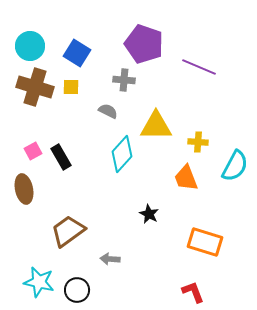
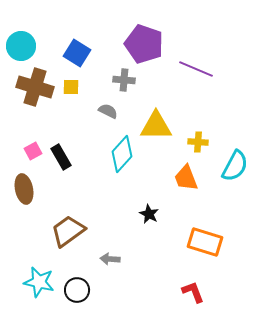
cyan circle: moved 9 px left
purple line: moved 3 px left, 2 px down
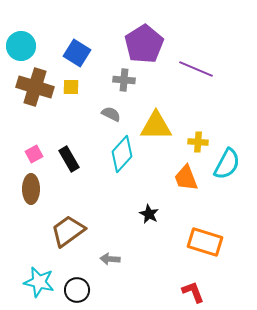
purple pentagon: rotated 21 degrees clockwise
gray semicircle: moved 3 px right, 3 px down
pink square: moved 1 px right, 3 px down
black rectangle: moved 8 px right, 2 px down
cyan semicircle: moved 8 px left, 2 px up
brown ellipse: moved 7 px right; rotated 12 degrees clockwise
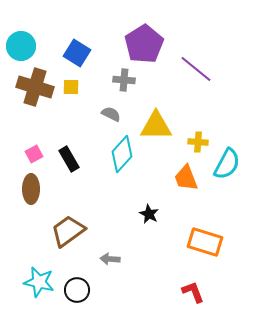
purple line: rotated 16 degrees clockwise
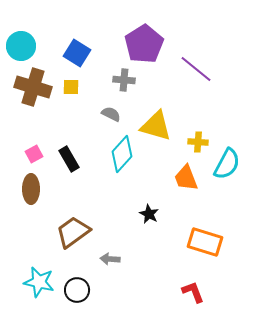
brown cross: moved 2 px left
yellow triangle: rotated 16 degrees clockwise
brown trapezoid: moved 5 px right, 1 px down
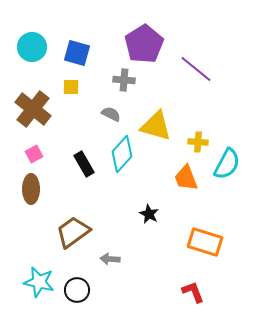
cyan circle: moved 11 px right, 1 px down
blue square: rotated 16 degrees counterclockwise
brown cross: moved 22 px down; rotated 21 degrees clockwise
black rectangle: moved 15 px right, 5 px down
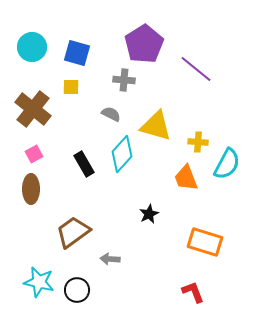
black star: rotated 18 degrees clockwise
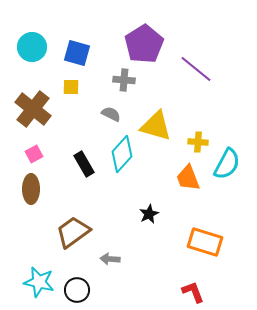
orange trapezoid: moved 2 px right
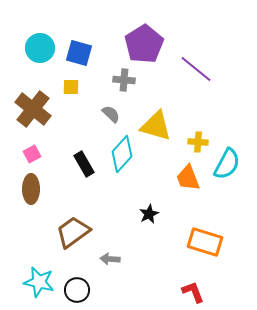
cyan circle: moved 8 px right, 1 px down
blue square: moved 2 px right
gray semicircle: rotated 18 degrees clockwise
pink square: moved 2 px left
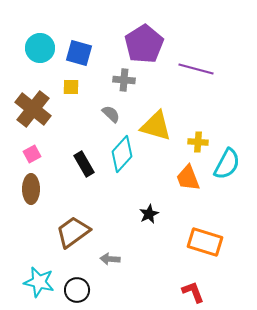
purple line: rotated 24 degrees counterclockwise
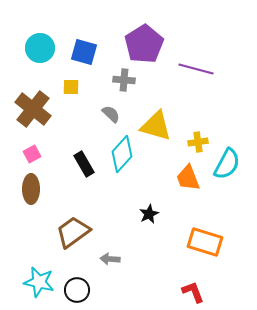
blue square: moved 5 px right, 1 px up
yellow cross: rotated 12 degrees counterclockwise
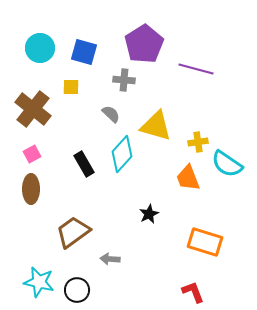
cyan semicircle: rotated 96 degrees clockwise
